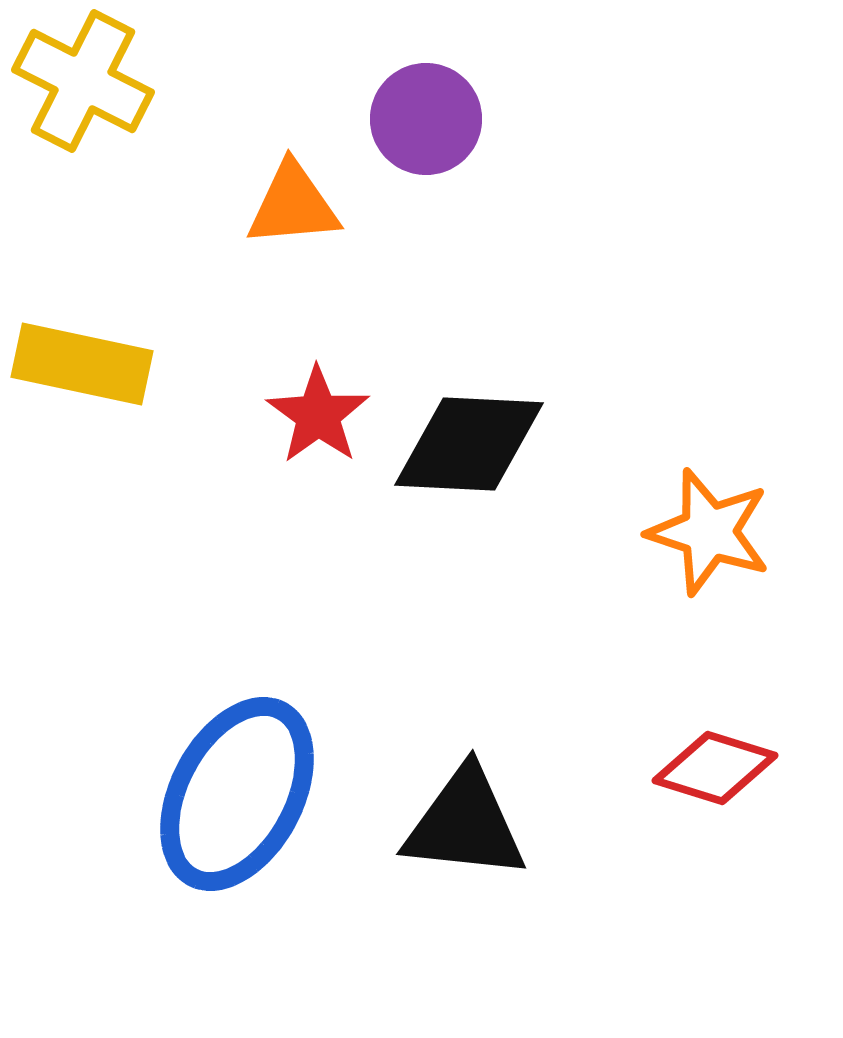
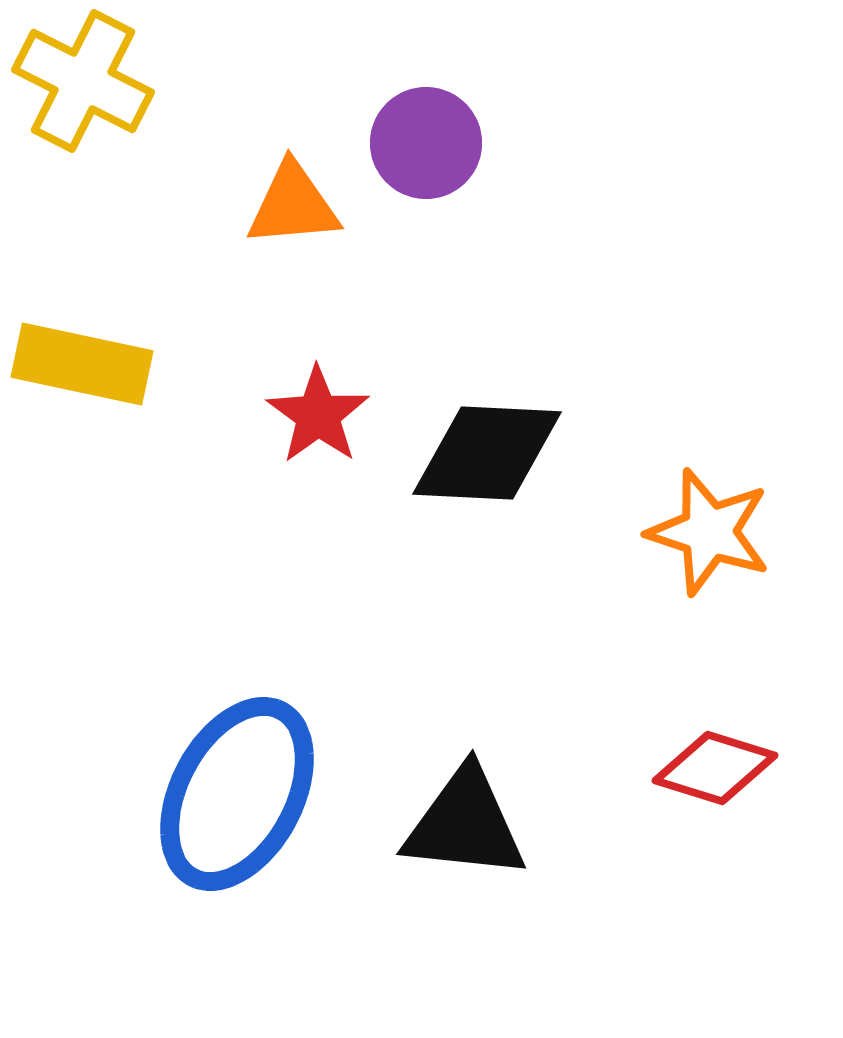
purple circle: moved 24 px down
black diamond: moved 18 px right, 9 px down
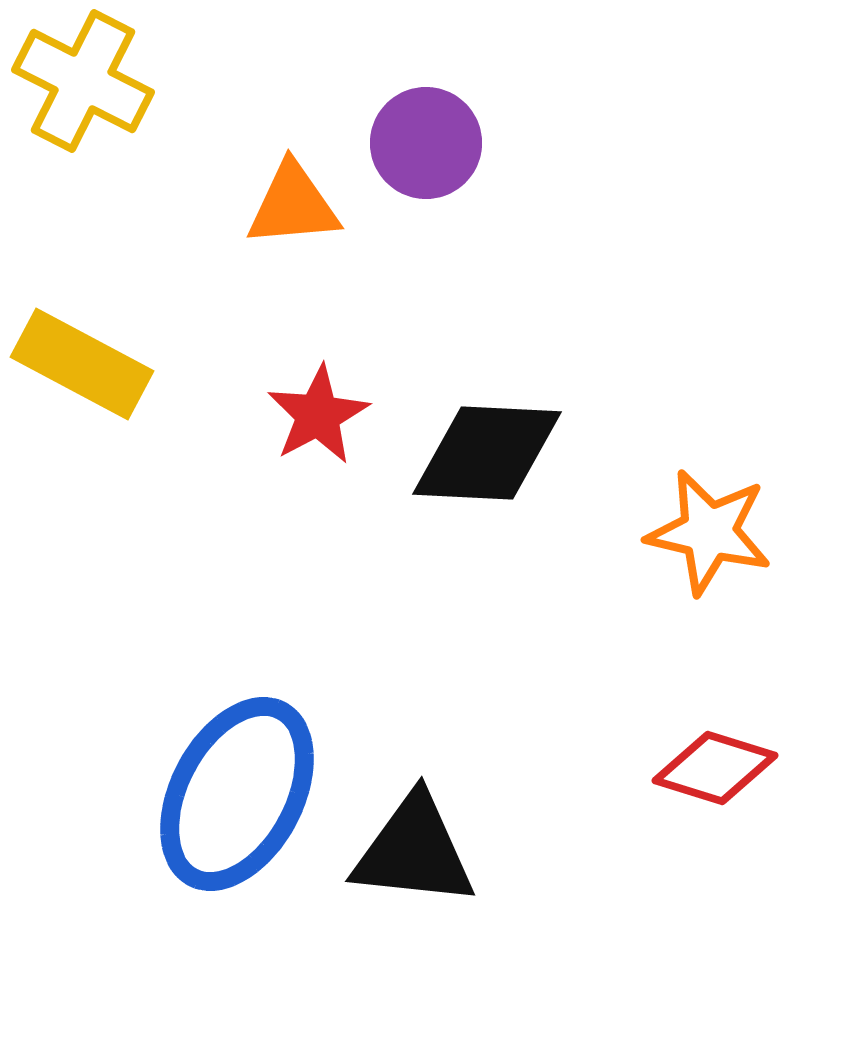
yellow rectangle: rotated 16 degrees clockwise
red star: rotated 8 degrees clockwise
orange star: rotated 5 degrees counterclockwise
black triangle: moved 51 px left, 27 px down
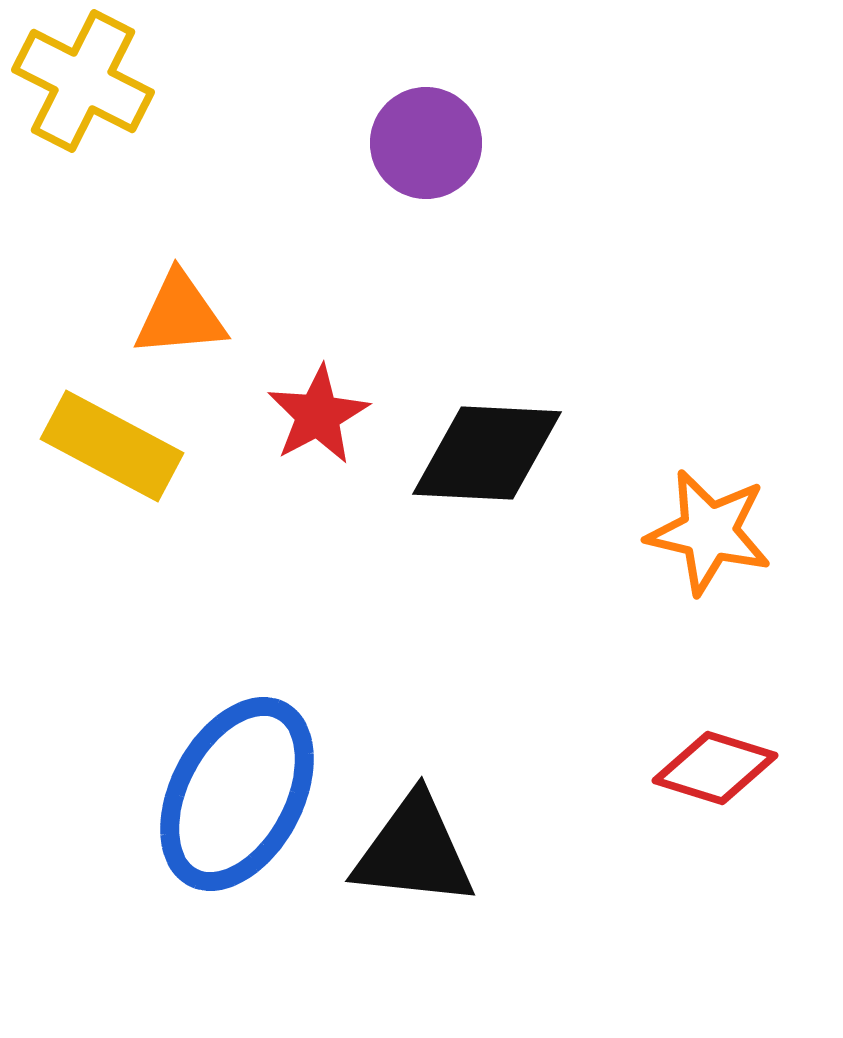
orange triangle: moved 113 px left, 110 px down
yellow rectangle: moved 30 px right, 82 px down
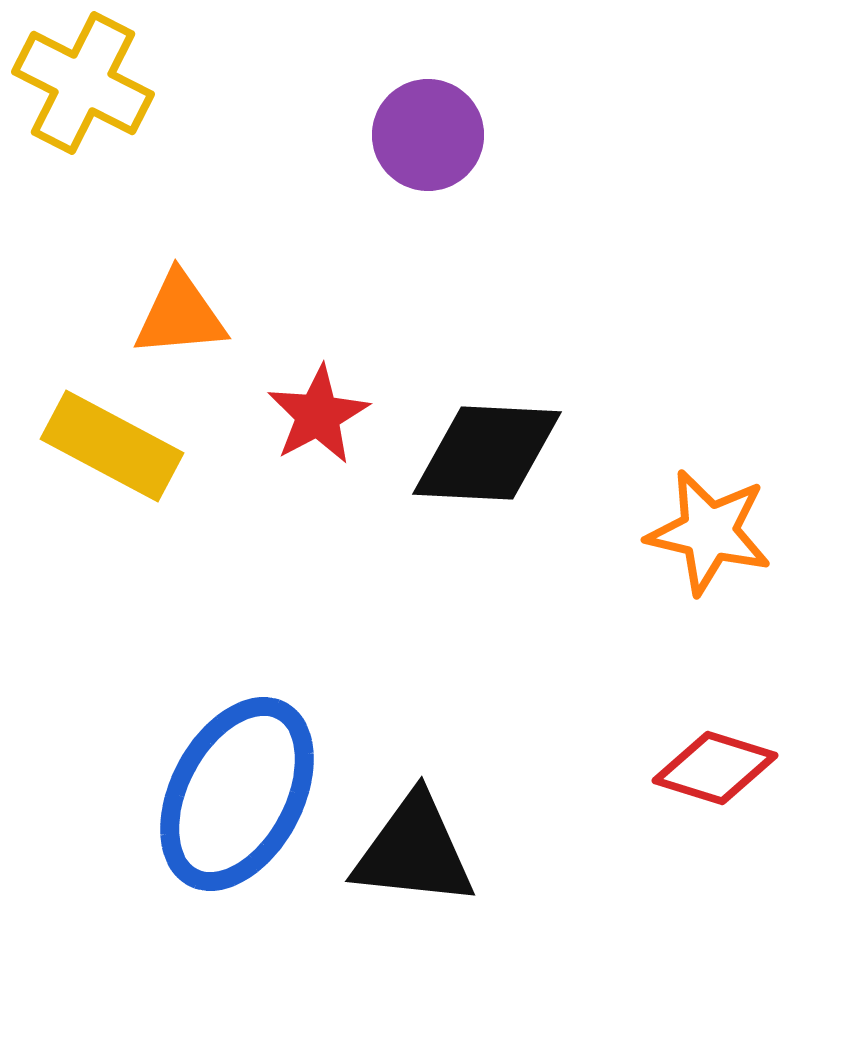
yellow cross: moved 2 px down
purple circle: moved 2 px right, 8 px up
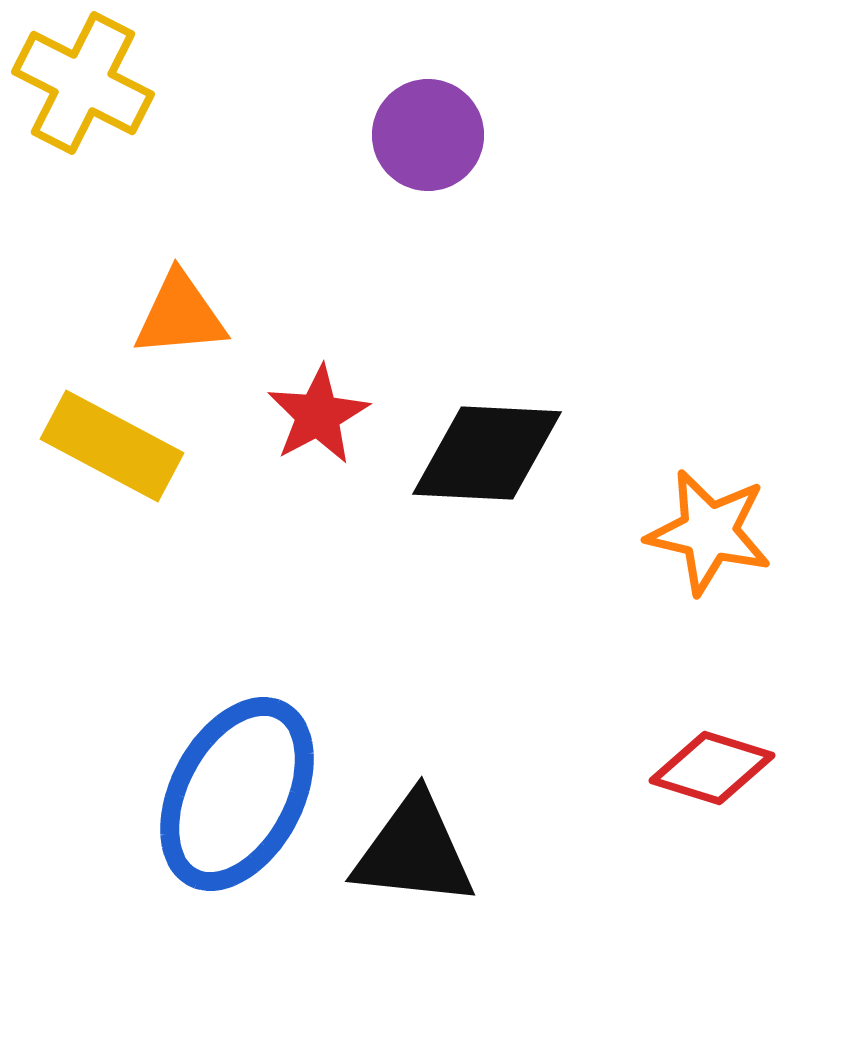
red diamond: moved 3 px left
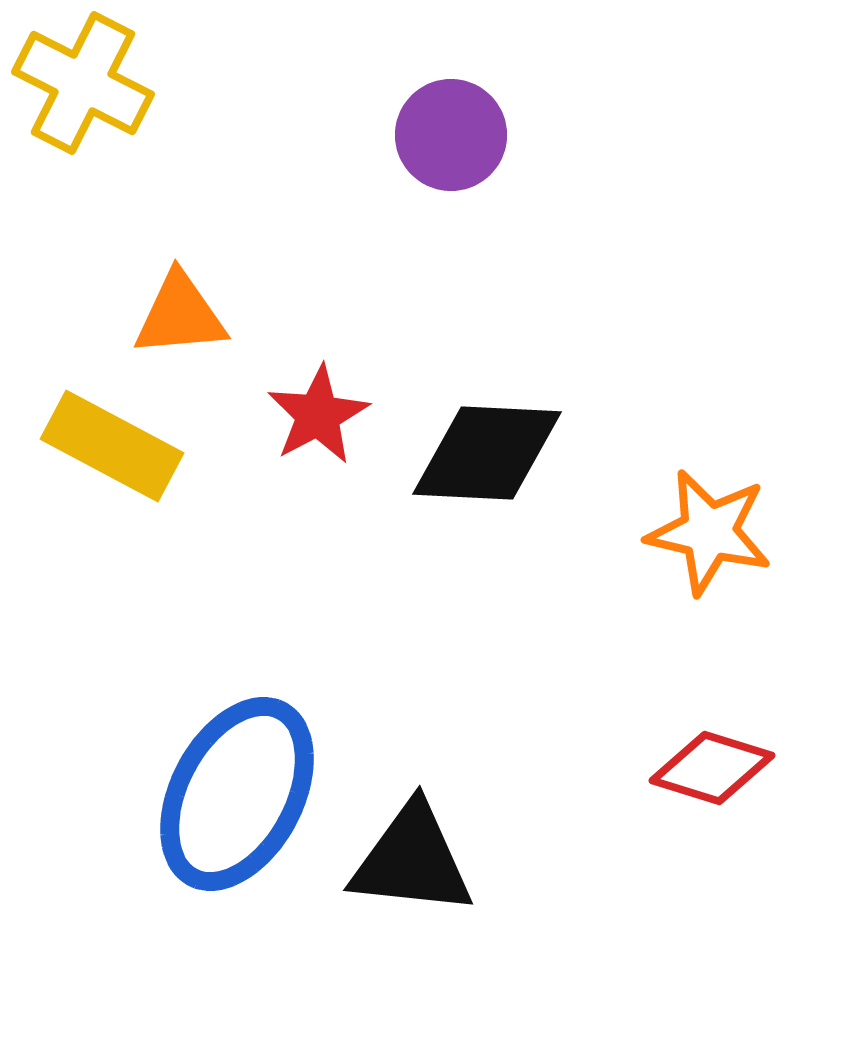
purple circle: moved 23 px right
black triangle: moved 2 px left, 9 px down
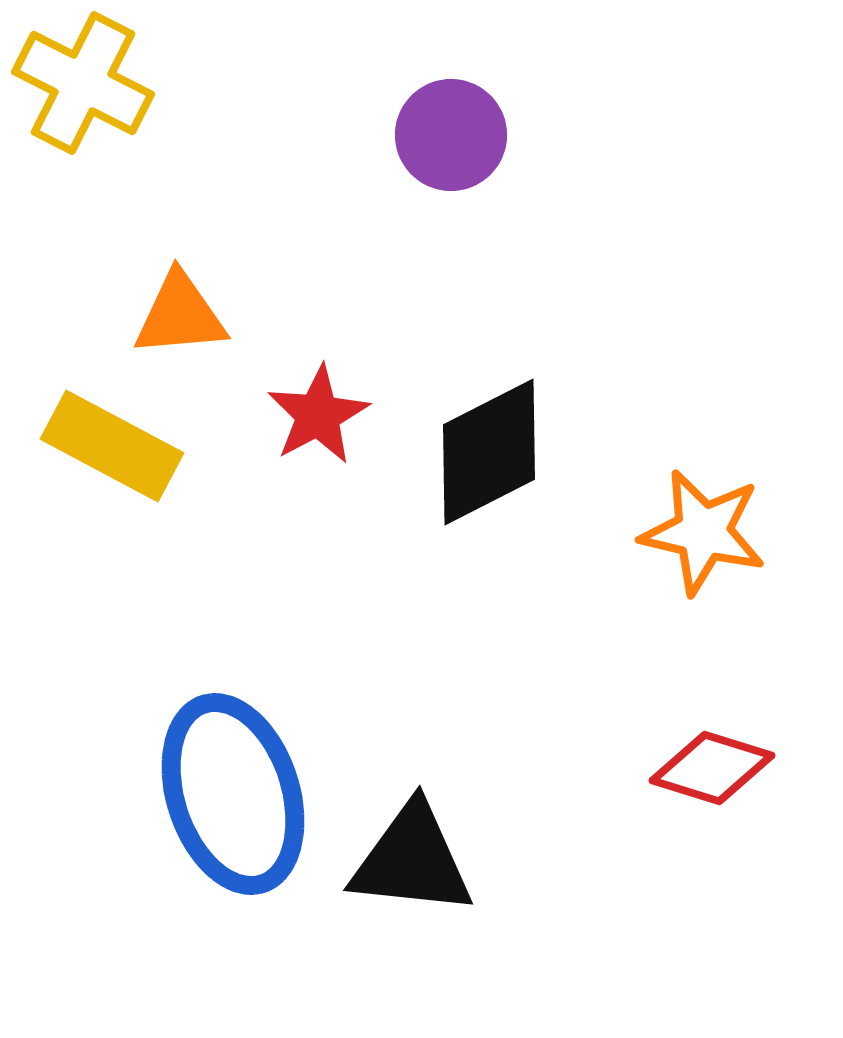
black diamond: moved 2 px right, 1 px up; rotated 30 degrees counterclockwise
orange star: moved 6 px left
blue ellipse: moved 4 px left; rotated 46 degrees counterclockwise
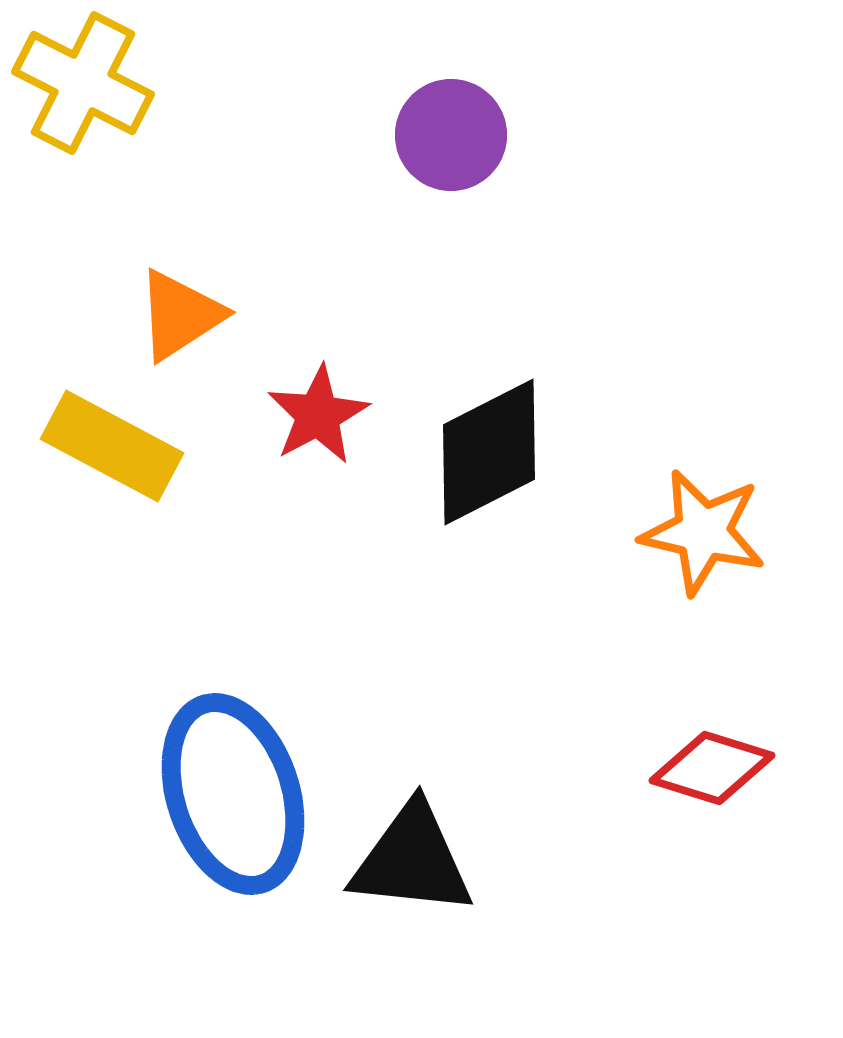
orange triangle: rotated 28 degrees counterclockwise
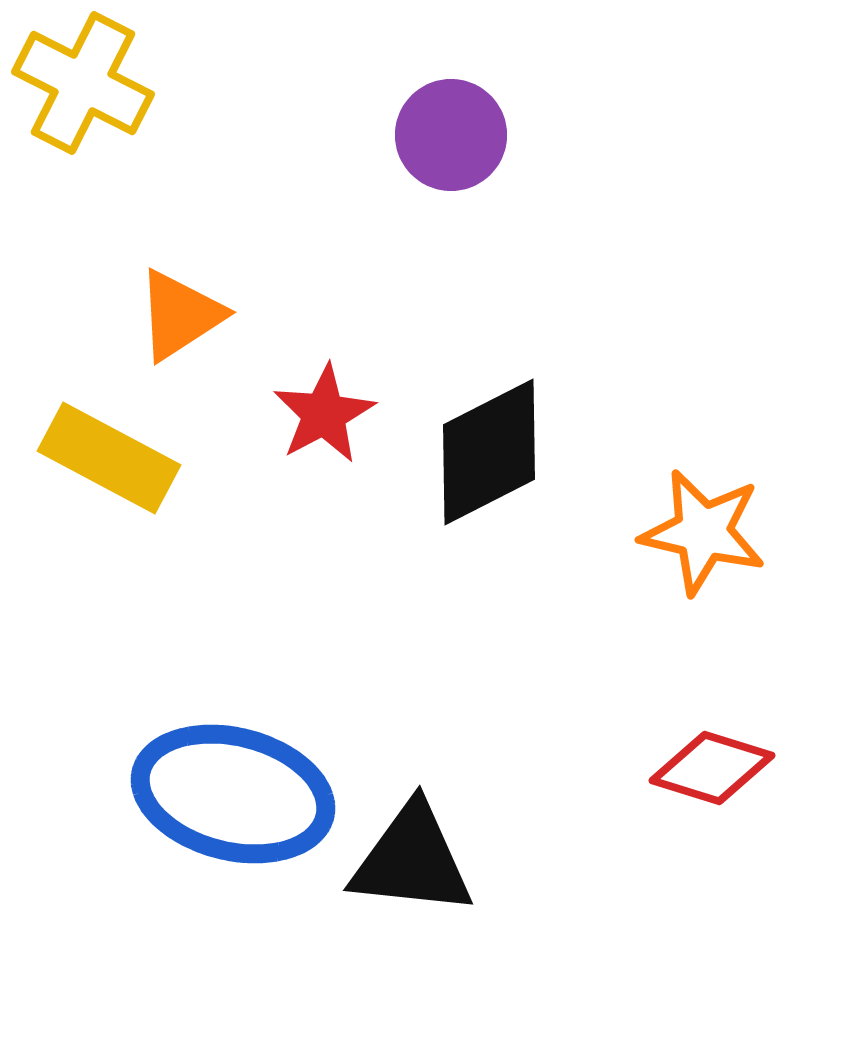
red star: moved 6 px right, 1 px up
yellow rectangle: moved 3 px left, 12 px down
blue ellipse: rotated 58 degrees counterclockwise
